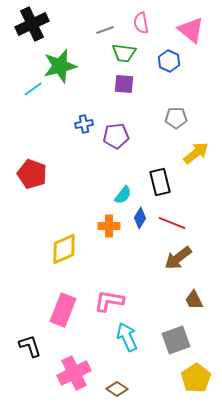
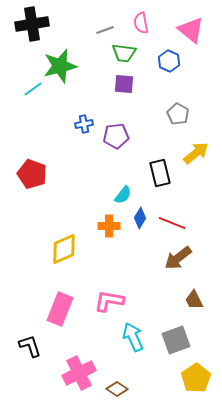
black cross: rotated 16 degrees clockwise
gray pentagon: moved 2 px right, 4 px up; rotated 30 degrees clockwise
black rectangle: moved 9 px up
pink rectangle: moved 3 px left, 1 px up
cyan arrow: moved 6 px right
pink cross: moved 5 px right
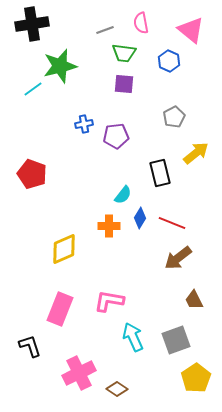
gray pentagon: moved 4 px left, 3 px down; rotated 15 degrees clockwise
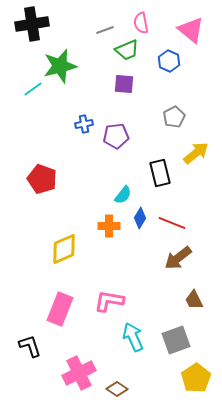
green trapezoid: moved 3 px right, 3 px up; rotated 30 degrees counterclockwise
red pentagon: moved 10 px right, 5 px down
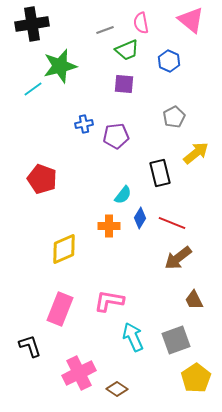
pink triangle: moved 10 px up
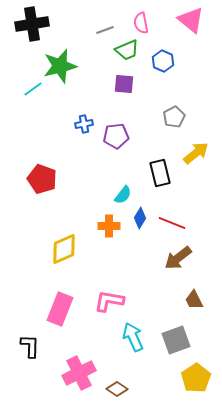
blue hexagon: moved 6 px left
black L-shape: rotated 20 degrees clockwise
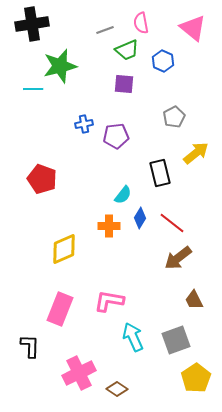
pink triangle: moved 2 px right, 8 px down
cyan line: rotated 36 degrees clockwise
red line: rotated 16 degrees clockwise
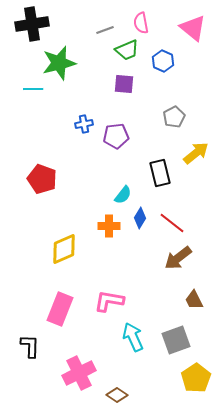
green star: moved 1 px left, 3 px up
brown diamond: moved 6 px down
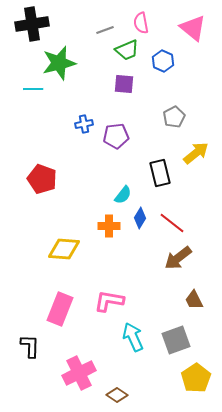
yellow diamond: rotated 28 degrees clockwise
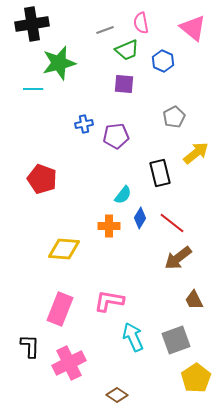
pink cross: moved 10 px left, 10 px up
